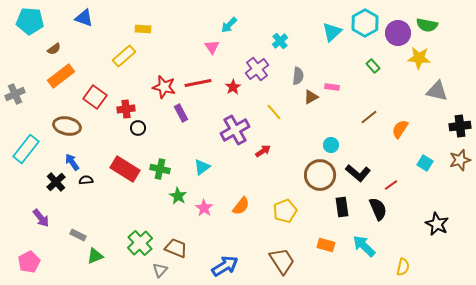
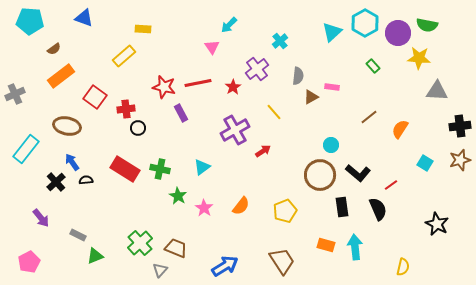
gray triangle at (437, 91): rotated 10 degrees counterclockwise
cyan arrow at (364, 246): moved 9 px left, 1 px down; rotated 40 degrees clockwise
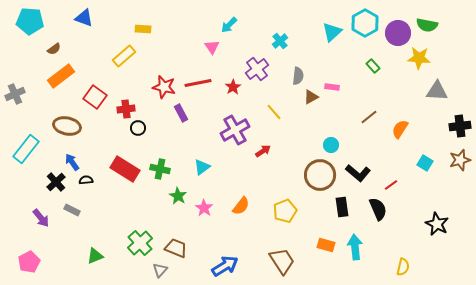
gray rectangle at (78, 235): moved 6 px left, 25 px up
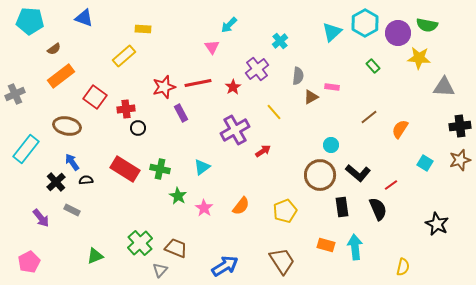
red star at (164, 87): rotated 30 degrees counterclockwise
gray triangle at (437, 91): moved 7 px right, 4 px up
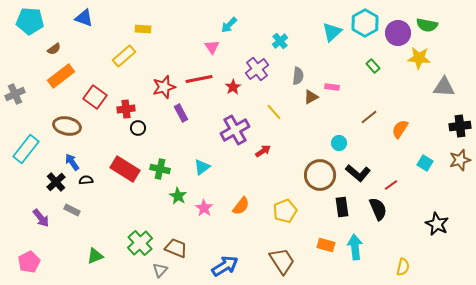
red line at (198, 83): moved 1 px right, 4 px up
cyan circle at (331, 145): moved 8 px right, 2 px up
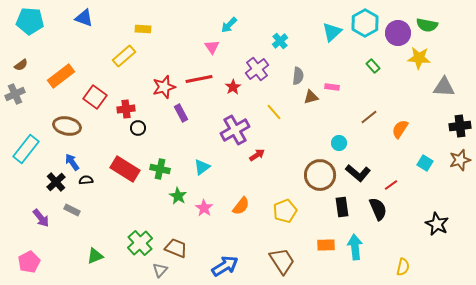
brown semicircle at (54, 49): moved 33 px left, 16 px down
brown triangle at (311, 97): rotated 14 degrees clockwise
red arrow at (263, 151): moved 6 px left, 4 px down
orange rectangle at (326, 245): rotated 18 degrees counterclockwise
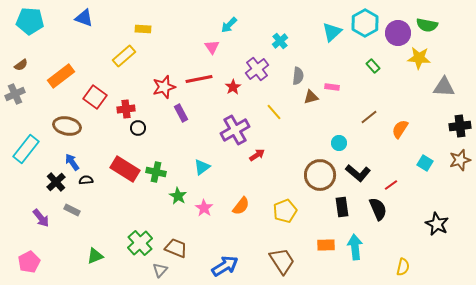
green cross at (160, 169): moved 4 px left, 3 px down
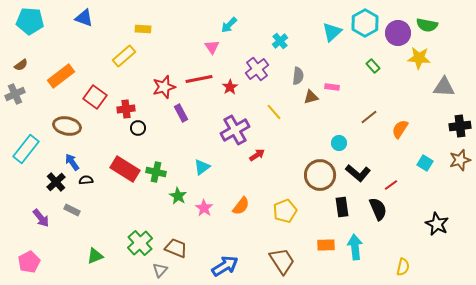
red star at (233, 87): moved 3 px left
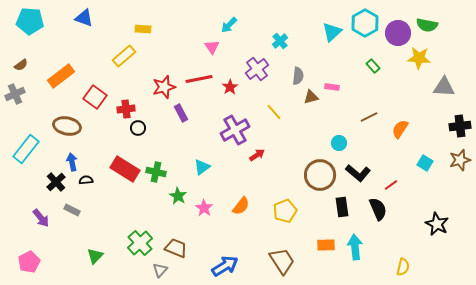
brown line at (369, 117): rotated 12 degrees clockwise
blue arrow at (72, 162): rotated 24 degrees clockwise
green triangle at (95, 256): rotated 24 degrees counterclockwise
